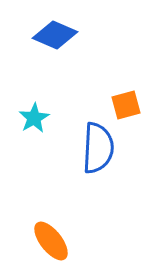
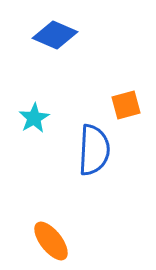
blue semicircle: moved 4 px left, 2 px down
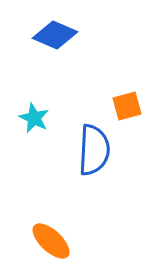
orange square: moved 1 px right, 1 px down
cyan star: rotated 16 degrees counterclockwise
orange ellipse: rotated 9 degrees counterclockwise
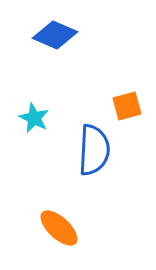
orange ellipse: moved 8 px right, 13 px up
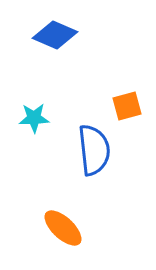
cyan star: rotated 28 degrees counterclockwise
blue semicircle: rotated 9 degrees counterclockwise
orange ellipse: moved 4 px right
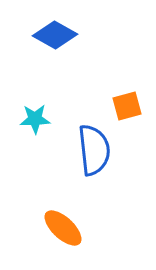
blue diamond: rotated 6 degrees clockwise
cyan star: moved 1 px right, 1 px down
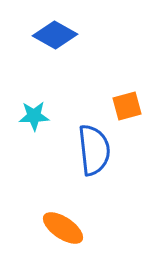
cyan star: moved 1 px left, 3 px up
orange ellipse: rotated 9 degrees counterclockwise
